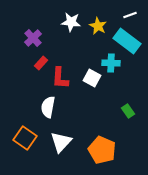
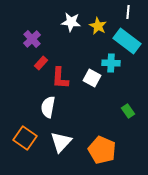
white line: moved 2 px left, 3 px up; rotated 64 degrees counterclockwise
purple cross: moved 1 px left, 1 px down
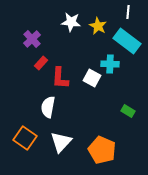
cyan cross: moved 1 px left, 1 px down
green rectangle: rotated 24 degrees counterclockwise
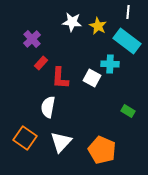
white star: moved 1 px right
